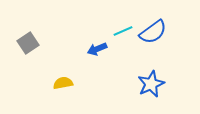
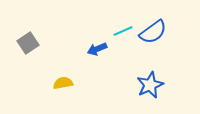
blue star: moved 1 px left, 1 px down
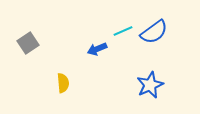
blue semicircle: moved 1 px right
yellow semicircle: rotated 96 degrees clockwise
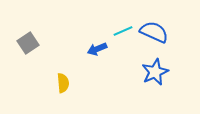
blue semicircle: rotated 120 degrees counterclockwise
blue star: moved 5 px right, 13 px up
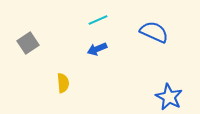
cyan line: moved 25 px left, 11 px up
blue star: moved 14 px right, 25 px down; rotated 20 degrees counterclockwise
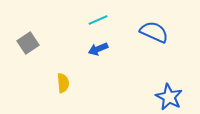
blue arrow: moved 1 px right
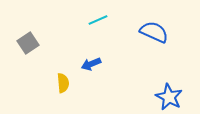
blue arrow: moved 7 px left, 15 px down
